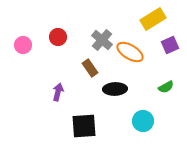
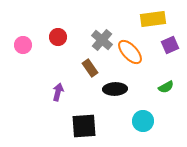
yellow rectangle: rotated 25 degrees clockwise
orange ellipse: rotated 16 degrees clockwise
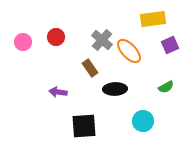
red circle: moved 2 px left
pink circle: moved 3 px up
orange ellipse: moved 1 px left, 1 px up
purple arrow: rotated 96 degrees counterclockwise
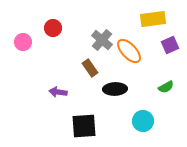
red circle: moved 3 px left, 9 px up
